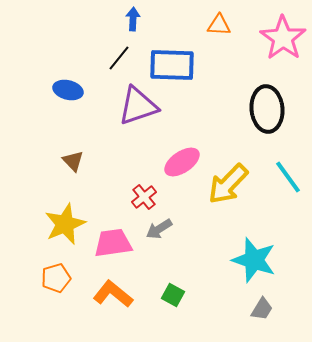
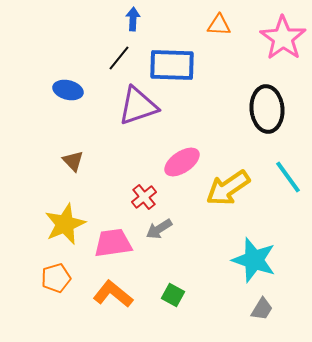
yellow arrow: moved 4 px down; rotated 12 degrees clockwise
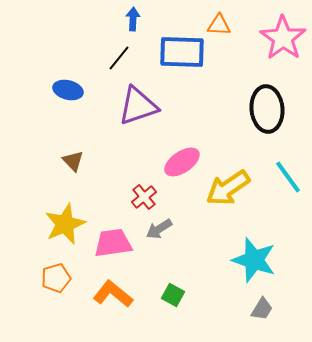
blue rectangle: moved 10 px right, 13 px up
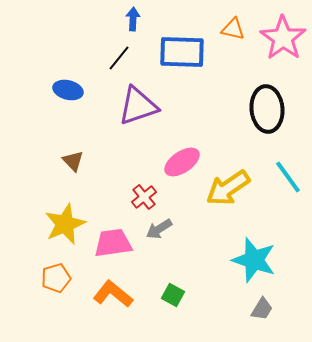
orange triangle: moved 14 px right, 4 px down; rotated 10 degrees clockwise
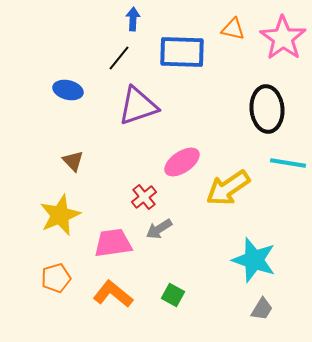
cyan line: moved 14 px up; rotated 45 degrees counterclockwise
yellow star: moved 5 px left, 9 px up
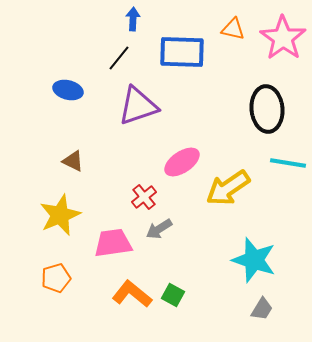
brown triangle: rotated 20 degrees counterclockwise
orange L-shape: moved 19 px right
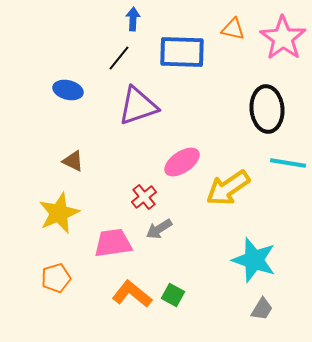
yellow star: moved 1 px left, 2 px up
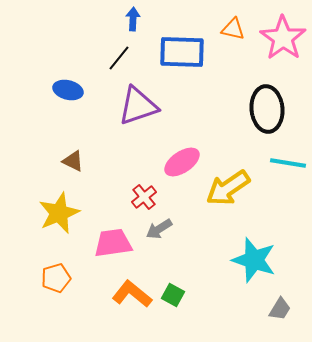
gray trapezoid: moved 18 px right
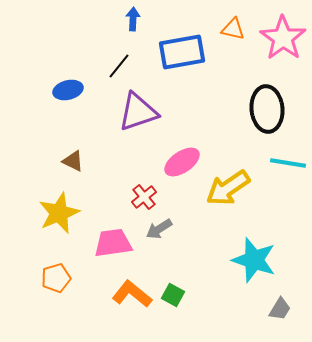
blue rectangle: rotated 12 degrees counterclockwise
black line: moved 8 px down
blue ellipse: rotated 28 degrees counterclockwise
purple triangle: moved 6 px down
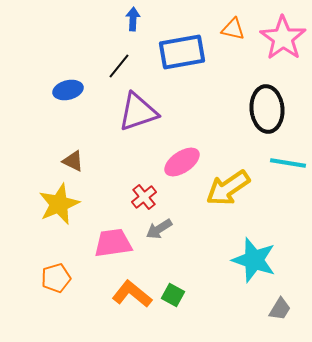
yellow star: moved 9 px up
